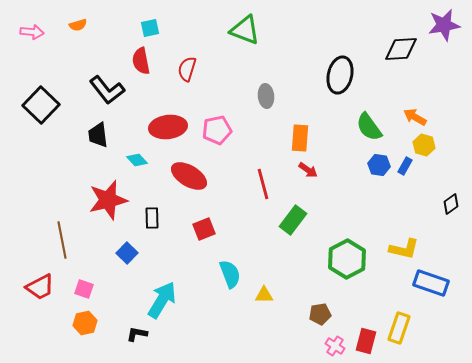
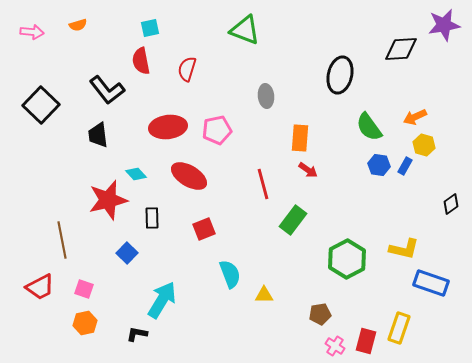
orange arrow at (415, 117): rotated 55 degrees counterclockwise
cyan diamond at (137, 160): moved 1 px left, 14 px down
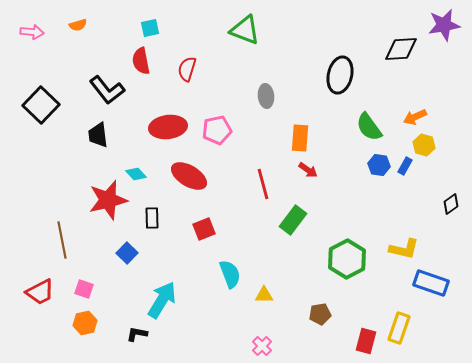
red trapezoid at (40, 287): moved 5 px down
pink cross at (335, 346): moved 73 px left; rotated 12 degrees clockwise
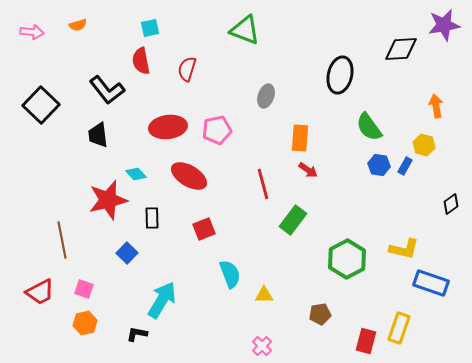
gray ellipse at (266, 96): rotated 25 degrees clockwise
orange arrow at (415, 117): moved 21 px right, 11 px up; rotated 105 degrees clockwise
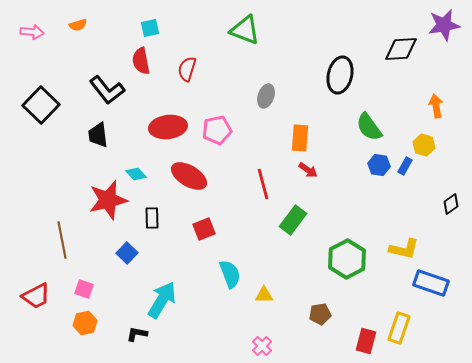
red trapezoid at (40, 292): moved 4 px left, 4 px down
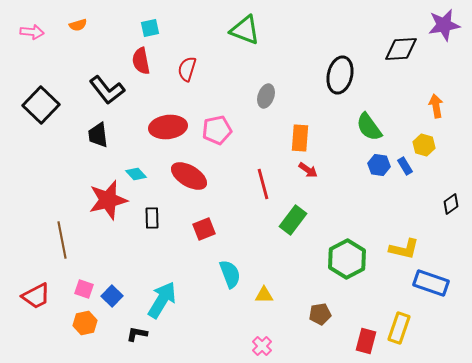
blue rectangle at (405, 166): rotated 60 degrees counterclockwise
blue square at (127, 253): moved 15 px left, 43 px down
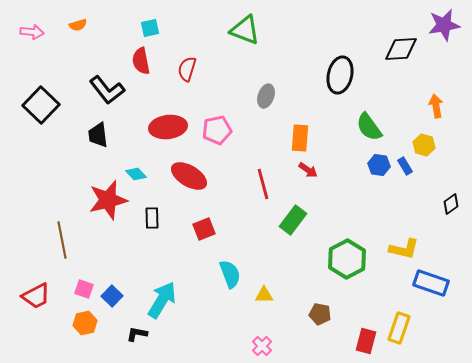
brown pentagon at (320, 314): rotated 20 degrees clockwise
